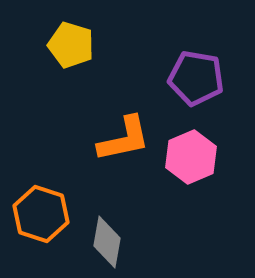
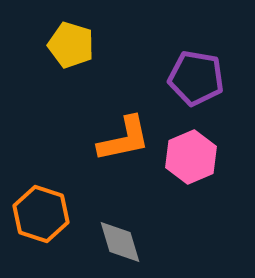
gray diamond: moved 13 px right; rotated 27 degrees counterclockwise
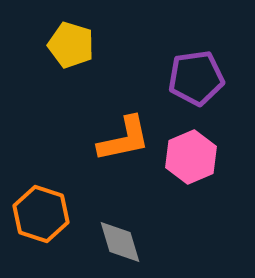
purple pentagon: rotated 18 degrees counterclockwise
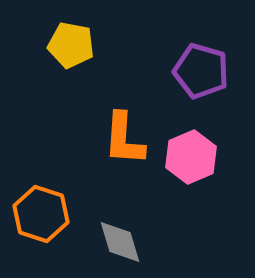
yellow pentagon: rotated 6 degrees counterclockwise
purple pentagon: moved 5 px right, 7 px up; rotated 24 degrees clockwise
orange L-shape: rotated 106 degrees clockwise
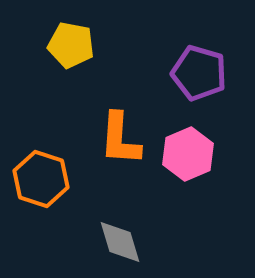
purple pentagon: moved 2 px left, 2 px down
orange L-shape: moved 4 px left
pink hexagon: moved 3 px left, 3 px up
orange hexagon: moved 35 px up
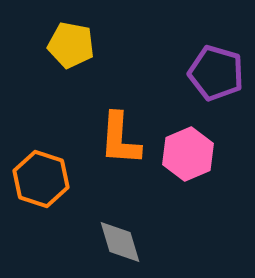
purple pentagon: moved 17 px right
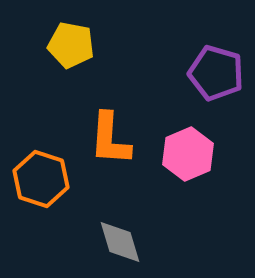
orange L-shape: moved 10 px left
